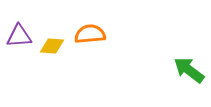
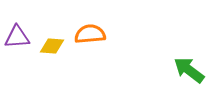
purple triangle: moved 2 px left, 1 px down
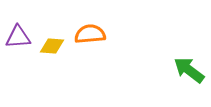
purple triangle: moved 1 px right
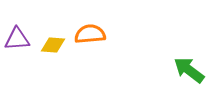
purple triangle: moved 1 px left, 2 px down
yellow diamond: moved 1 px right, 1 px up
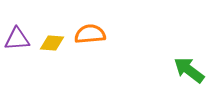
yellow diamond: moved 1 px left, 2 px up
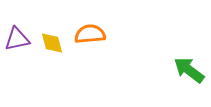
purple triangle: rotated 8 degrees counterclockwise
yellow diamond: rotated 70 degrees clockwise
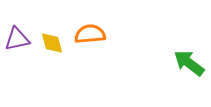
green arrow: moved 7 px up
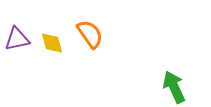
orange semicircle: rotated 60 degrees clockwise
green arrow: moved 15 px left, 24 px down; rotated 28 degrees clockwise
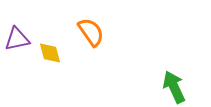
orange semicircle: moved 1 px right, 2 px up
yellow diamond: moved 2 px left, 10 px down
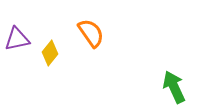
orange semicircle: moved 1 px down
yellow diamond: rotated 55 degrees clockwise
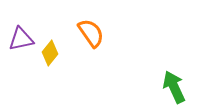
purple triangle: moved 4 px right
